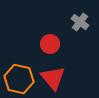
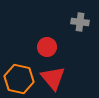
gray cross: rotated 30 degrees counterclockwise
red circle: moved 3 px left, 3 px down
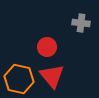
gray cross: moved 1 px right, 1 px down
red triangle: moved 1 px left, 2 px up
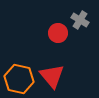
gray cross: moved 1 px left, 3 px up; rotated 24 degrees clockwise
red circle: moved 11 px right, 14 px up
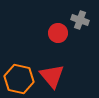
gray cross: rotated 12 degrees counterclockwise
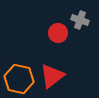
red triangle: rotated 32 degrees clockwise
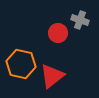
orange hexagon: moved 2 px right, 15 px up
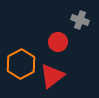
red circle: moved 9 px down
orange hexagon: rotated 20 degrees clockwise
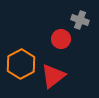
red circle: moved 3 px right, 3 px up
red triangle: moved 1 px right
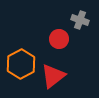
red circle: moved 2 px left
